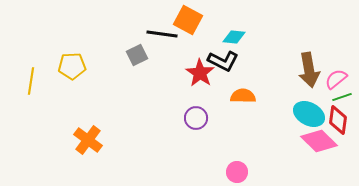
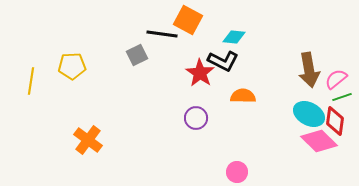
red diamond: moved 3 px left, 1 px down
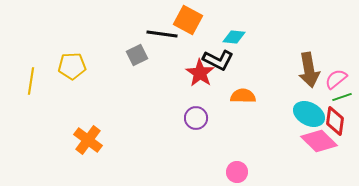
black L-shape: moved 5 px left, 1 px up
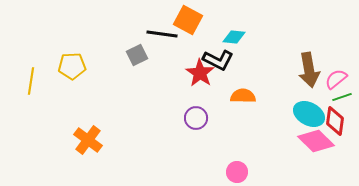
pink diamond: moved 3 px left
